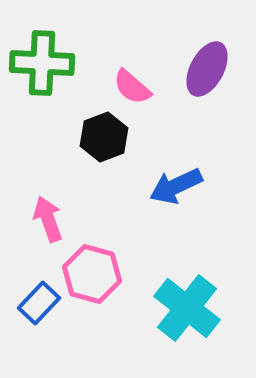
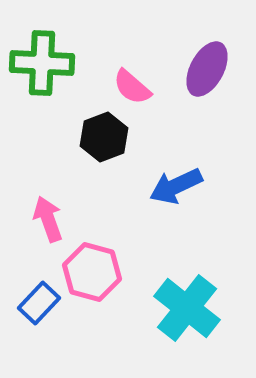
pink hexagon: moved 2 px up
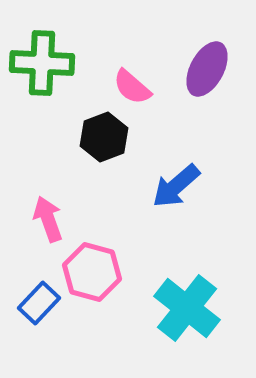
blue arrow: rotated 16 degrees counterclockwise
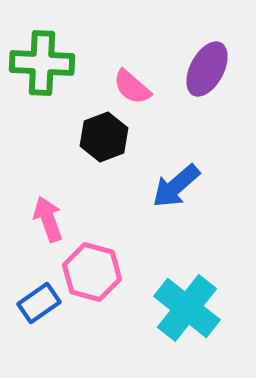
blue rectangle: rotated 12 degrees clockwise
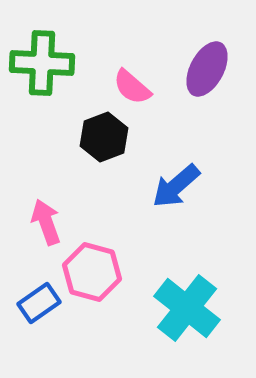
pink arrow: moved 2 px left, 3 px down
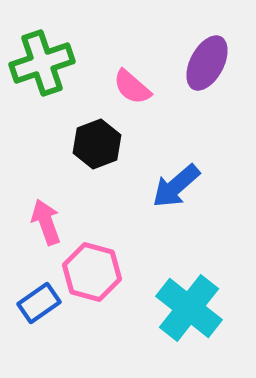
green cross: rotated 22 degrees counterclockwise
purple ellipse: moved 6 px up
black hexagon: moved 7 px left, 7 px down
cyan cross: moved 2 px right
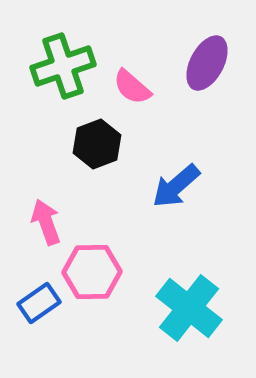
green cross: moved 21 px right, 3 px down
pink hexagon: rotated 16 degrees counterclockwise
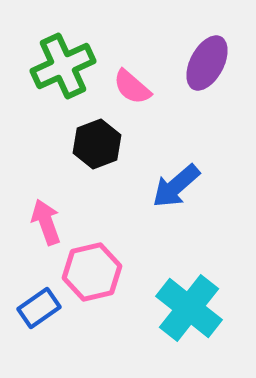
green cross: rotated 6 degrees counterclockwise
pink hexagon: rotated 12 degrees counterclockwise
blue rectangle: moved 5 px down
